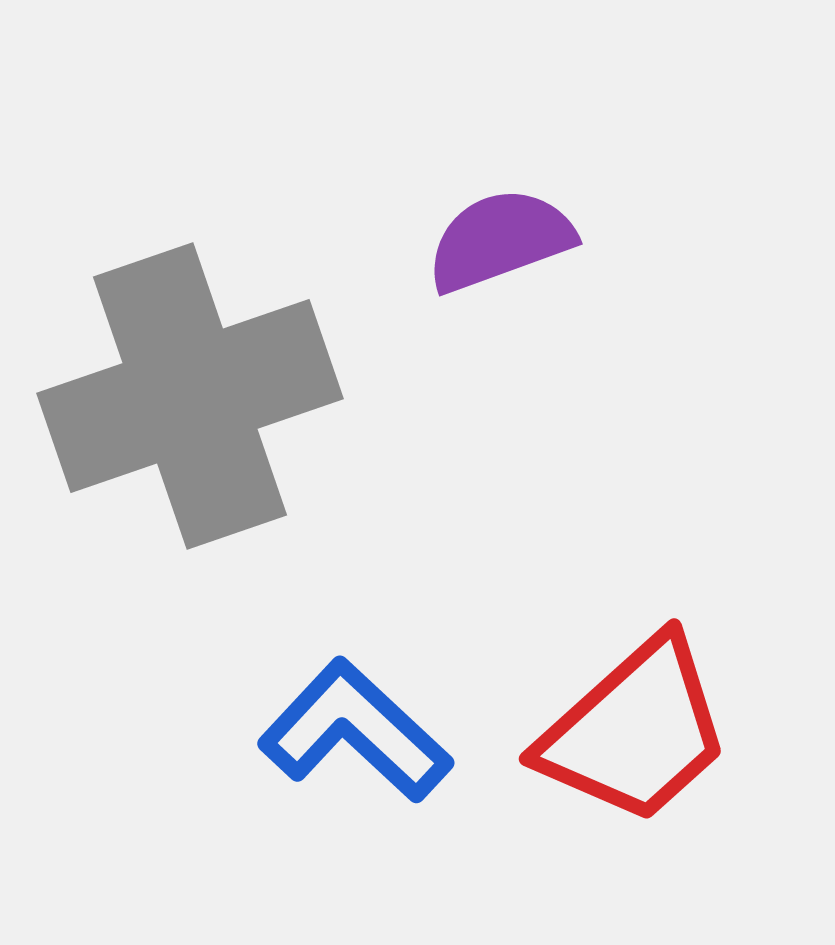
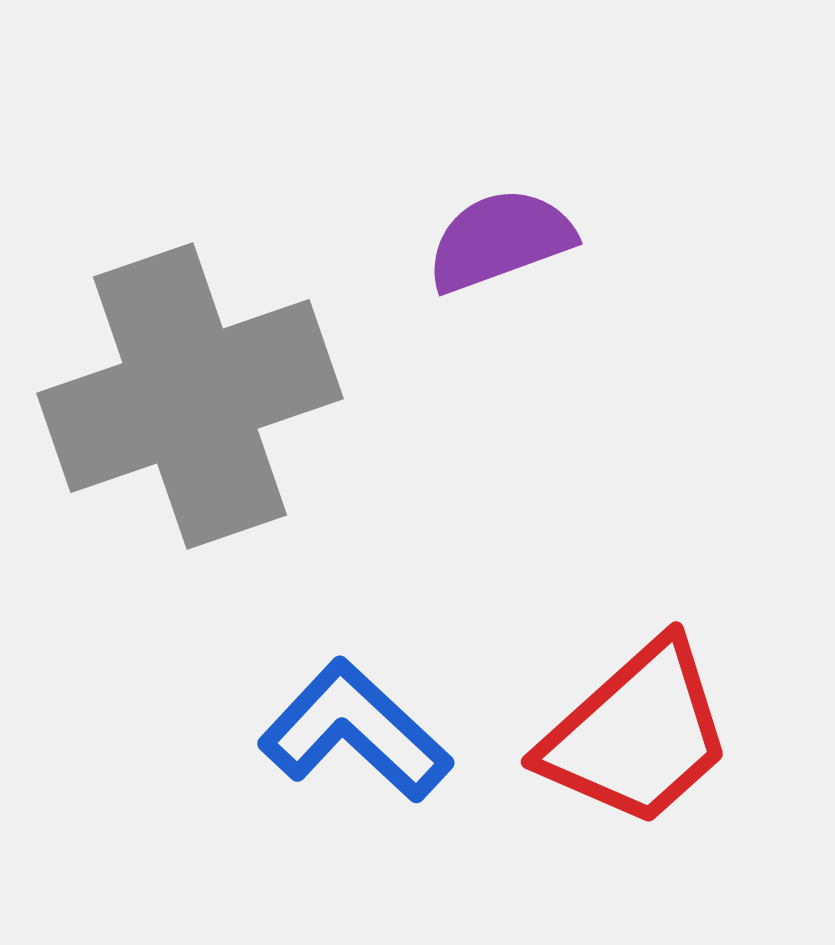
red trapezoid: moved 2 px right, 3 px down
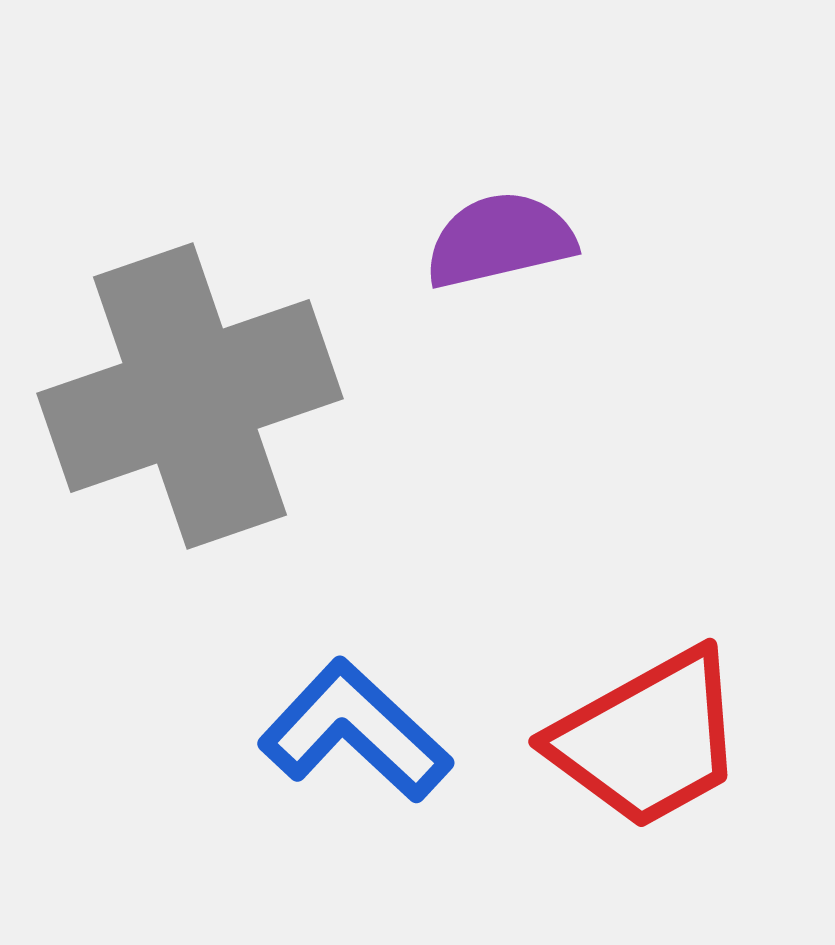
purple semicircle: rotated 7 degrees clockwise
red trapezoid: moved 11 px right, 5 px down; rotated 13 degrees clockwise
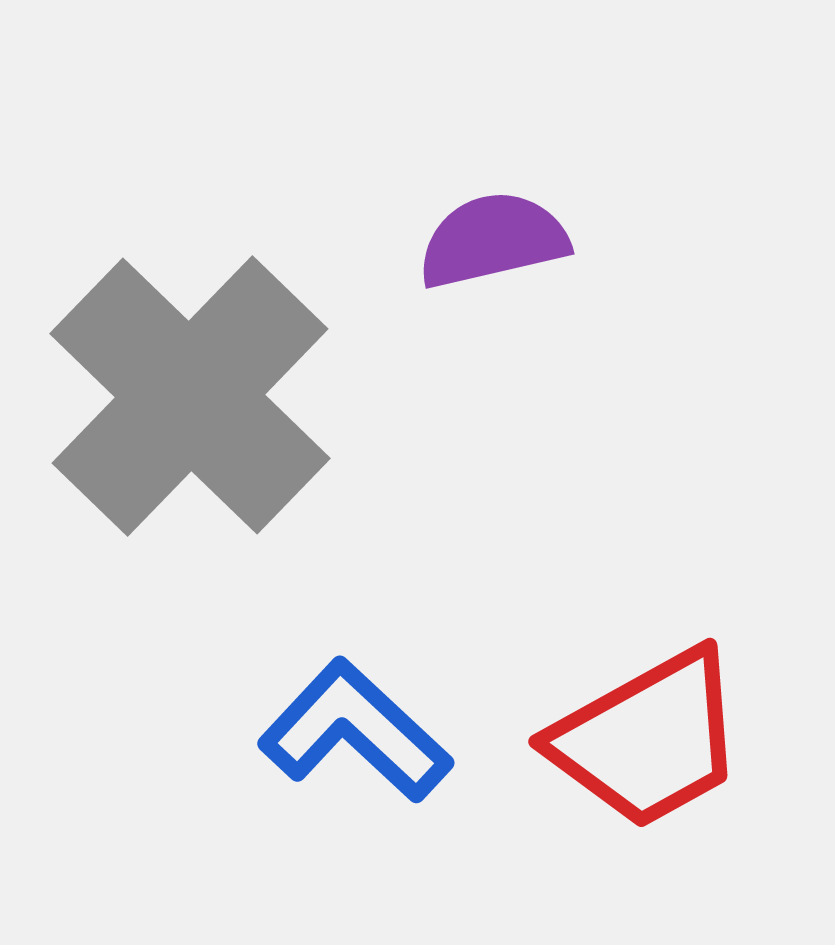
purple semicircle: moved 7 px left
gray cross: rotated 27 degrees counterclockwise
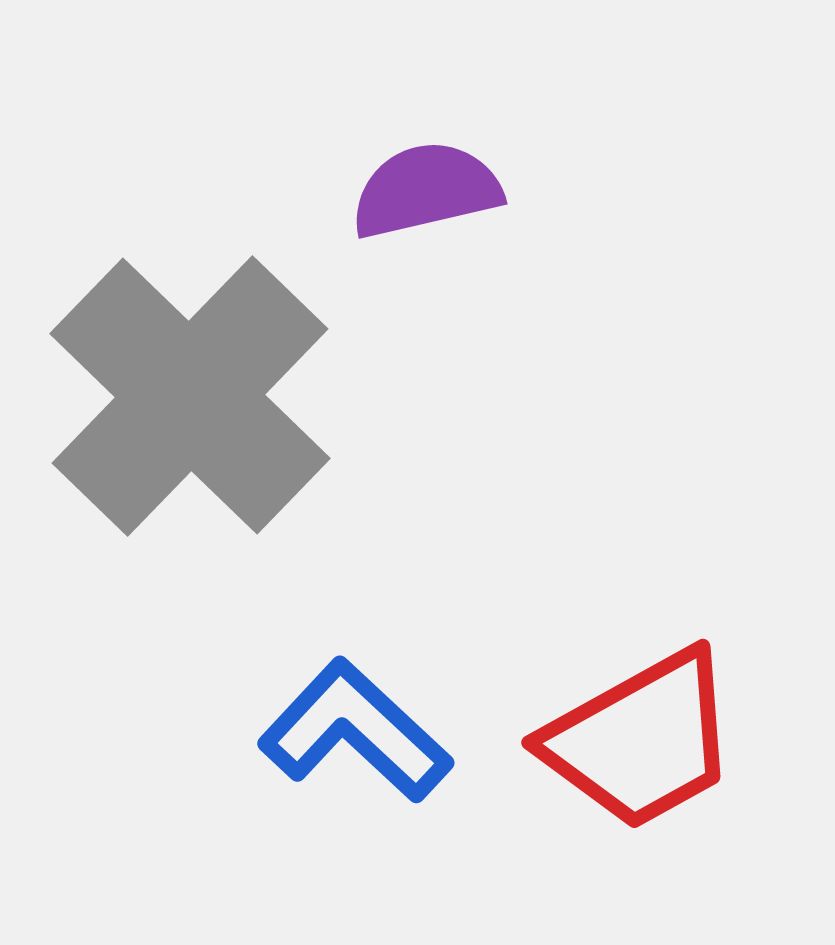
purple semicircle: moved 67 px left, 50 px up
red trapezoid: moved 7 px left, 1 px down
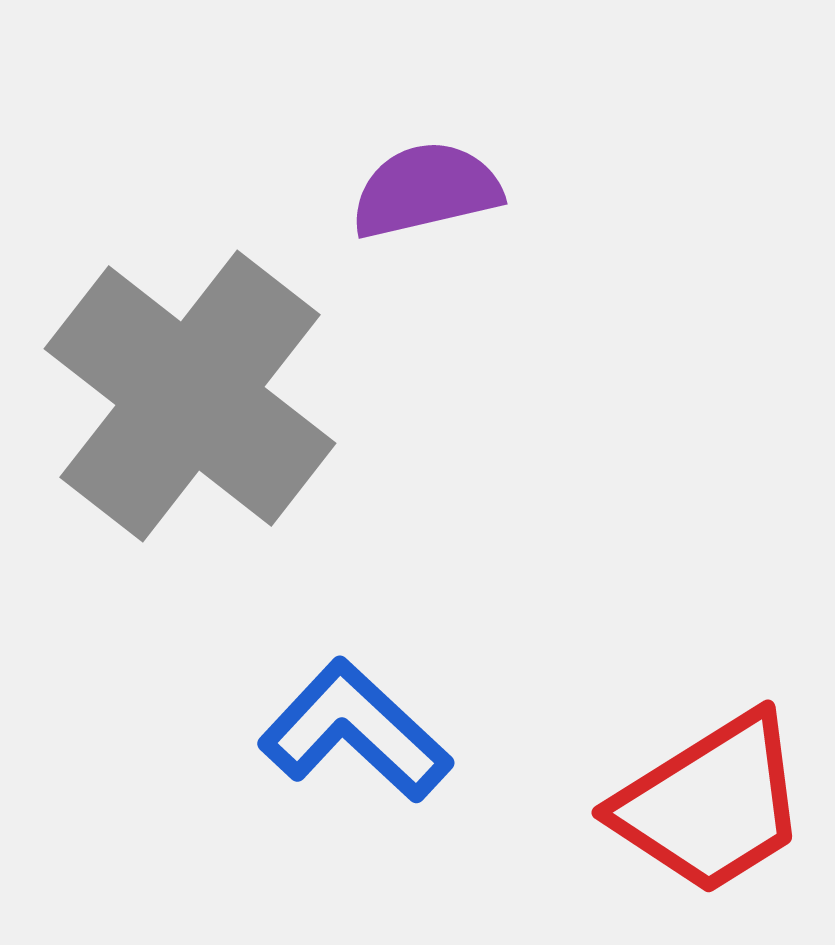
gray cross: rotated 6 degrees counterclockwise
red trapezoid: moved 70 px right, 64 px down; rotated 3 degrees counterclockwise
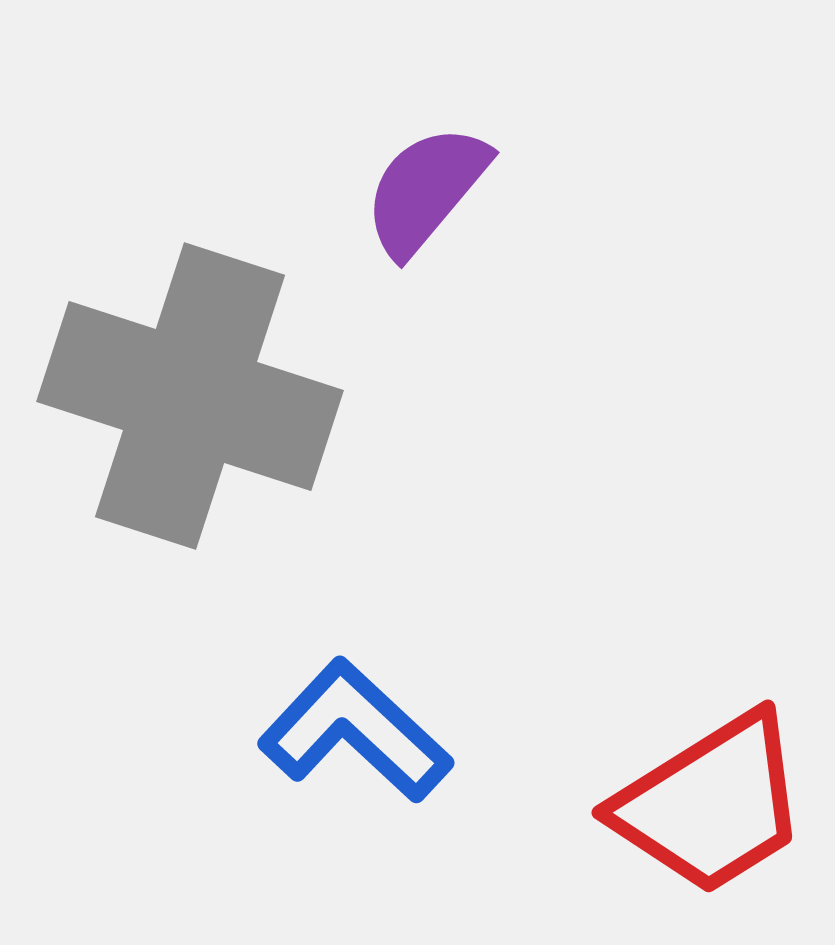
purple semicircle: rotated 37 degrees counterclockwise
gray cross: rotated 20 degrees counterclockwise
